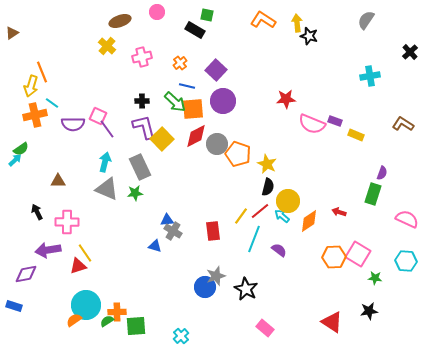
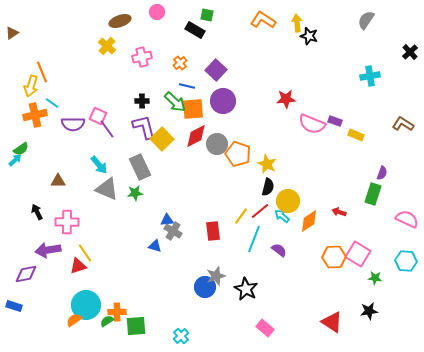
cyan arrow at (105, 162): moved 6 px left, 3 px down; rotated 126 degrees clockwise
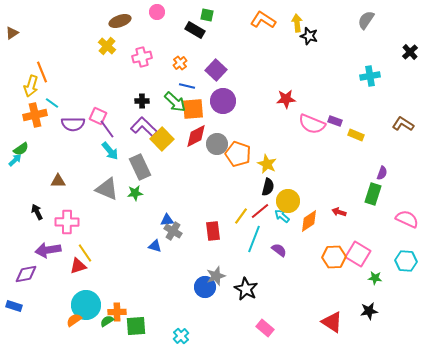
purple L-shape at (144, 127): rotated 32 degrees counterclockwise
cyan arrow at (99, 165): moved 11 px right, 14 px up
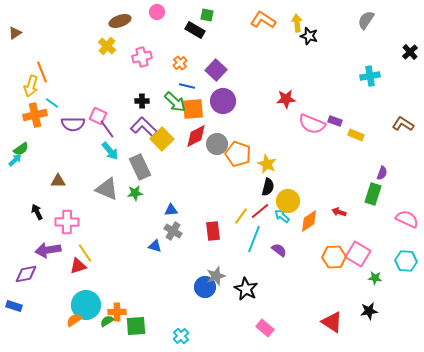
brown triangle at (12, 33): moved 3 px right
blue triangle at (167, 220): moved 4 px right, 10 px up
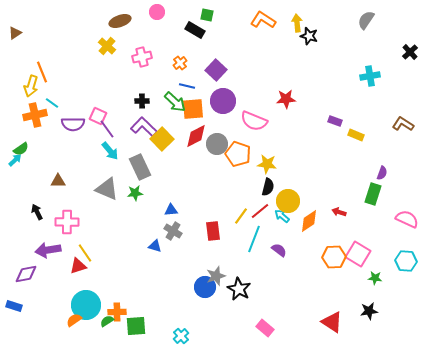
pink semicircle at (312, 124): moved 58 px left, 3 px up
yellow star at (267, 164): rotated 18 degrees counterclockwise
black star at (246, 289): moved 7 px left
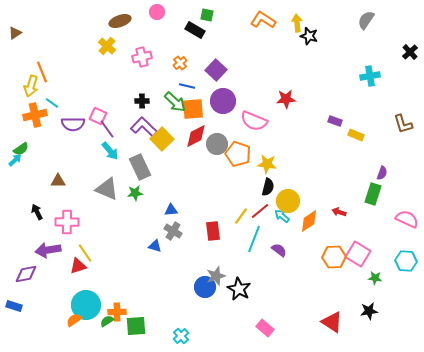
brown L-shape at (403, 124): rotated 140 degrees counterclockwise
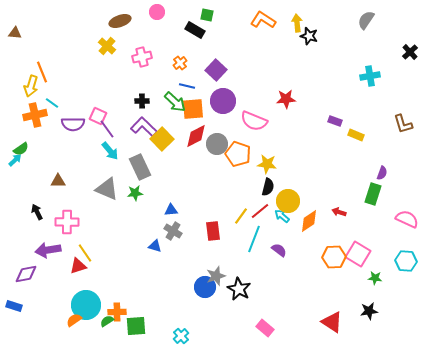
brown triangle at (15, 33): rotated 40 degrees clockwise
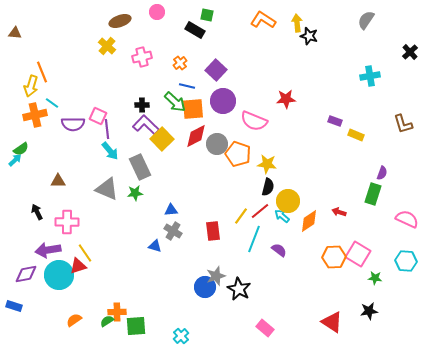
black cross at (142, 101): moved 4 px down
purple L-shape at (144, 127): moved 2 px right, 2 px up
purple line at (107, 129): rotated 30 degrees clockwise
cyan circle at (86, 305): moved 27 px left, 30 px up
